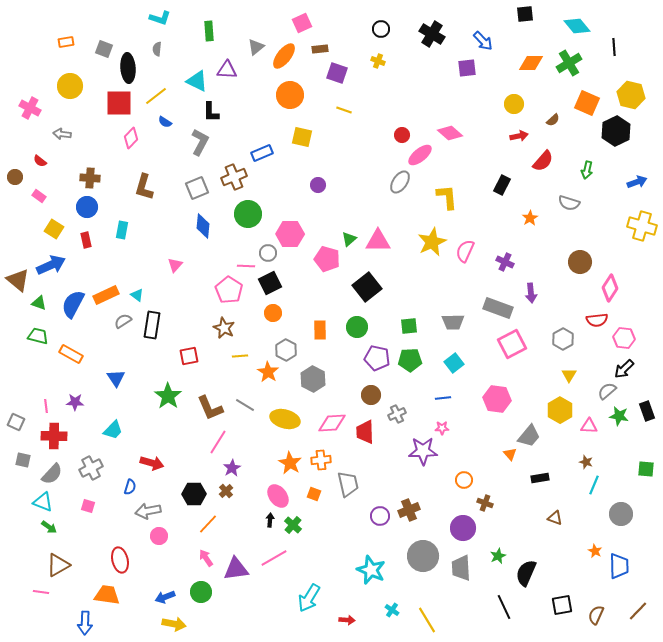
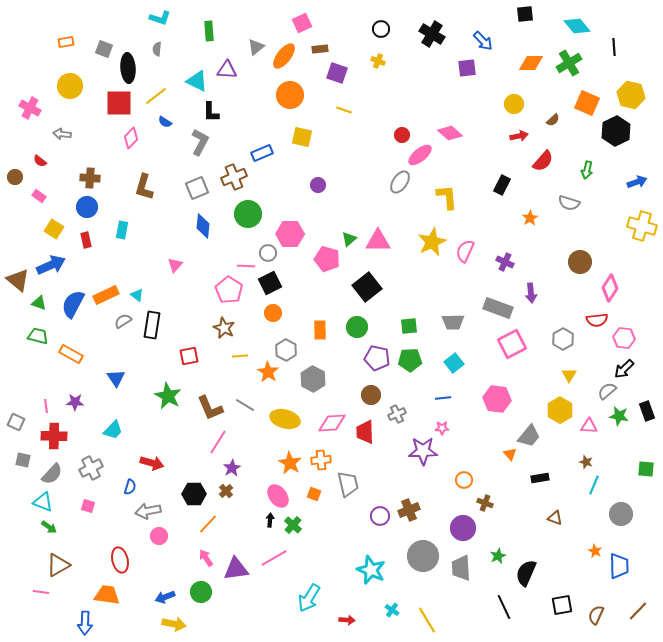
green star at (168, 396): rotated 8 degrees counterclockwise
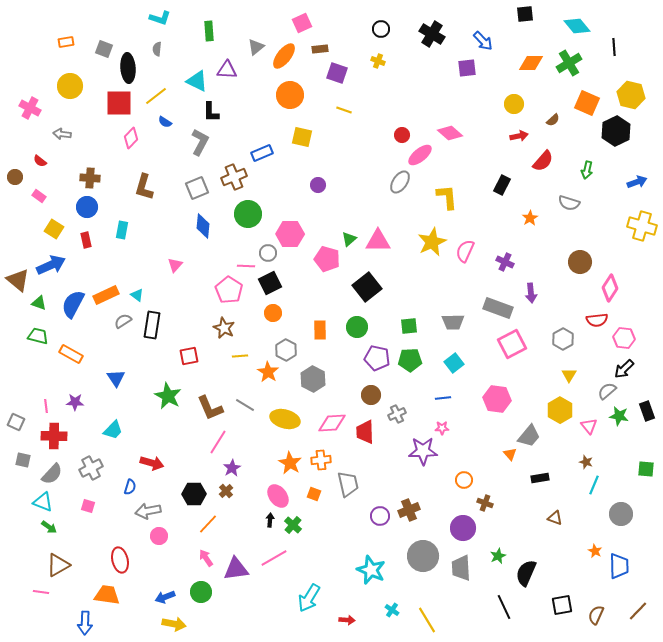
pink triangle at (589, 426): rotated 48 degrees clockwise
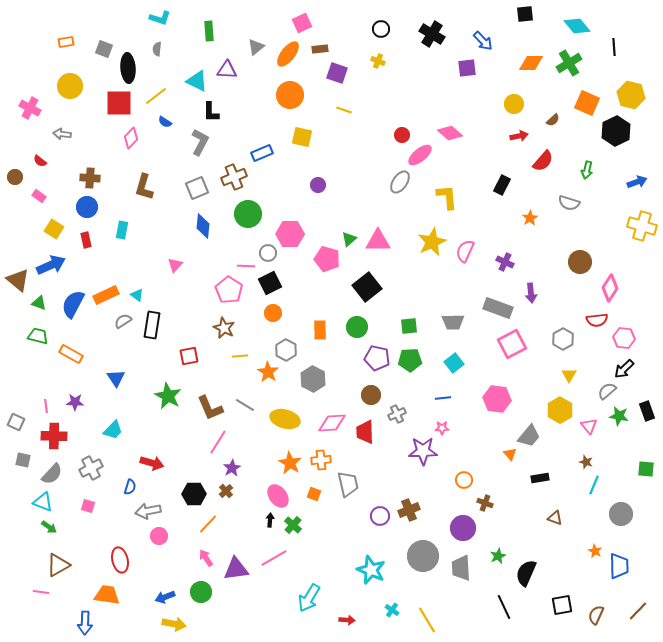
orange ellipse at (284, 56): moved 4 px right, 2 px up
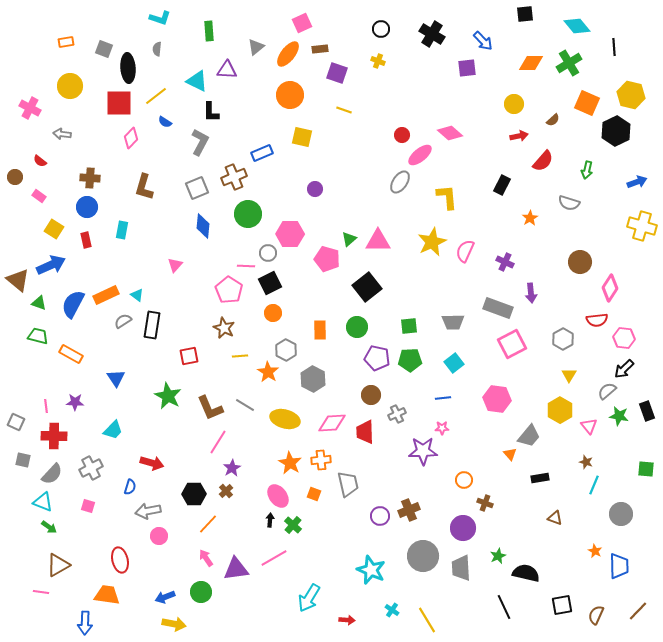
purple circle at (318, 185): moved 3 px left, 4 px down
black semicircle at (526, 573): rotated 80 degrees clockwise
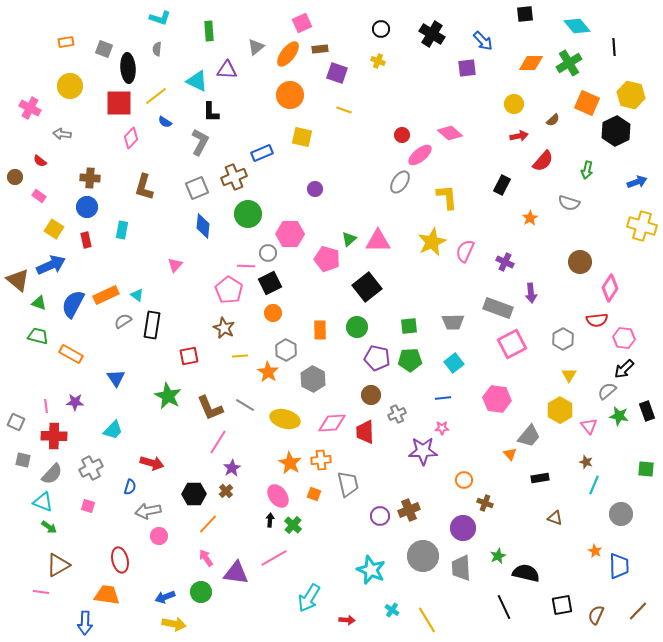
purple triangle at (236, 569): moved 4 px down; rotated 16 degrees clockwise
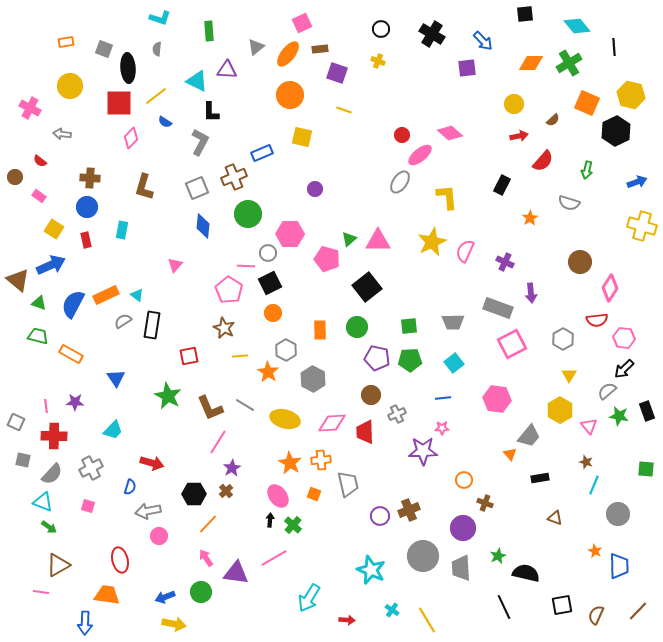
gray circle at (621, 514): moved 3 px left
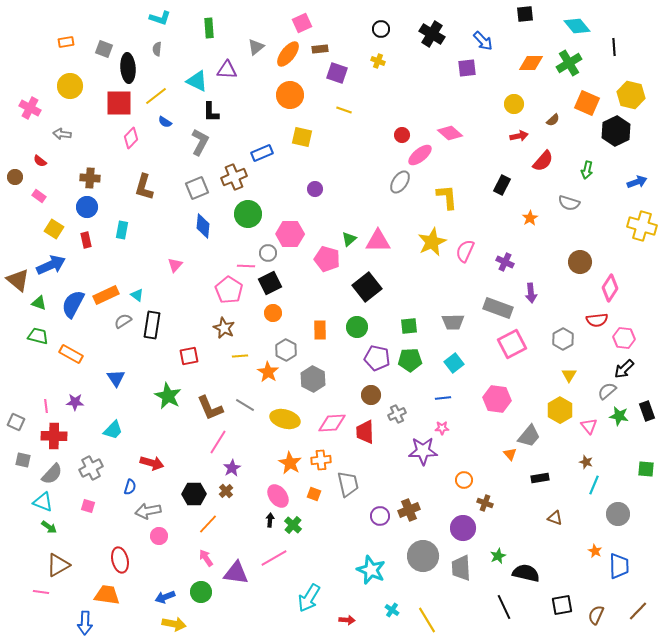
green rectangle at (209, 31): moved 3 px up
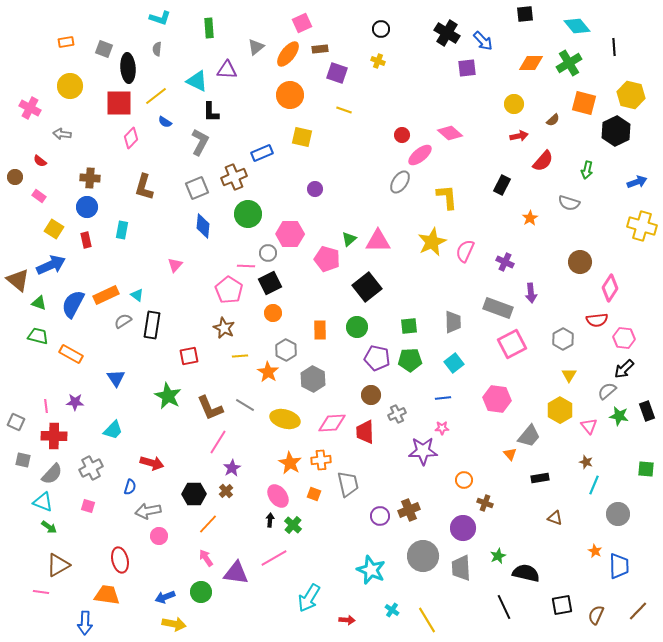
black cross at (432, 34): moved 15 px right, 1 px up
orange square at (587, 103): moved 3 px left; rotated 10 degrees counterclockwise
gray trapezoid at (453, 322): rotated 90 degrees counterclockwise
